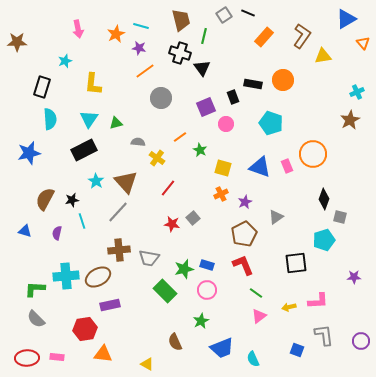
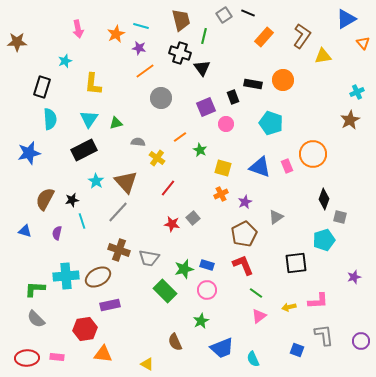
brown cross at (119, 250): rotated 25 degrees clockwise
purple star at (354, 277): rotated 16 degrees counterclockwise
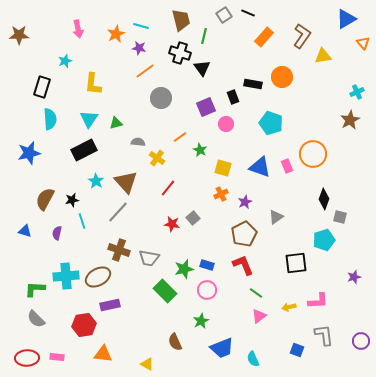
brown star at (17, 42): moved 2 px right, 7 px up
orange circle at (283, 80): moved 1 px left, 3 px up
red hexagon at (85, 329): moved 1 px left, 4 px up
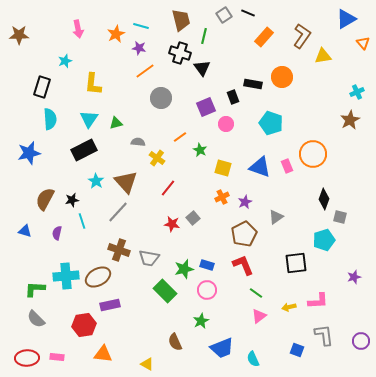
orange cross at (221, 194): moved 1 px right, 3 px down
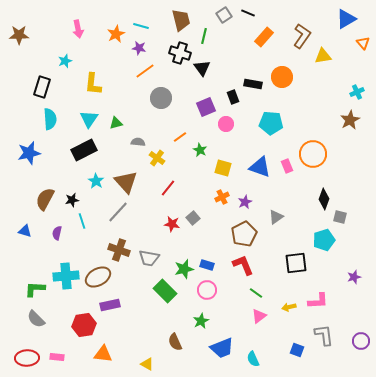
cyan pentagon at (271, 123): rotated 15 degrees counterclockwise
